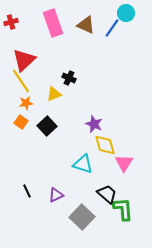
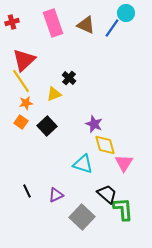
red cross: moved 1 px right
black cross: rotated 16 degrees clockwise
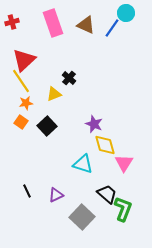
green L-shape: rotated 25 degrees clockwise
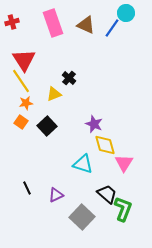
red triangle: rotated 20 degrees counterclockwise
black line: moved 3 px up
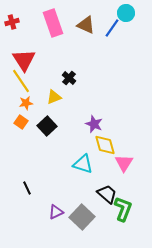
yellow triangle: moved 3 px down
purple triangle: moved 17 px down
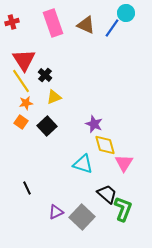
black cross: moved 24 px left, 3 px up
